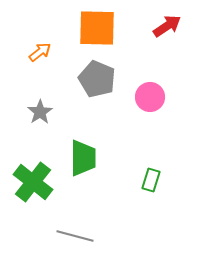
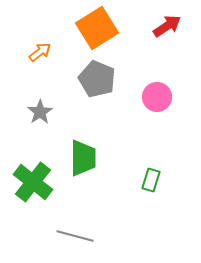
orange square: rotated 33 degrees counterclockwise
pink circle: moved 7 px right
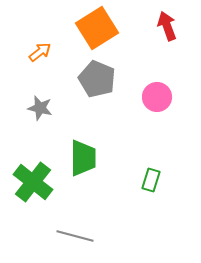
red arrow: rotated 76 degrees counterclockwise
gray star: moved 4 px up; rotated 25 degrees counterclockwise
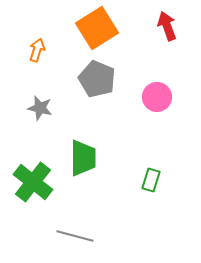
orange arrow: moved 3 px left, 2 px up; rotated 35 degrees counterclockwise
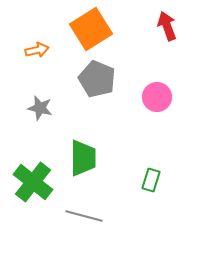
orange square: moved 6 px left, 1 px down
orange arrow: rotated 60 degrees clockwise
gray line: moved 9 px right, 20 px up
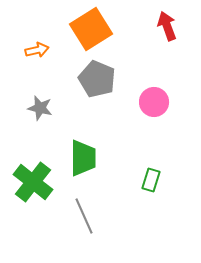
pink circle: moved 3 px left, 5 px down
gray line: rotated 51 degrees clockwise
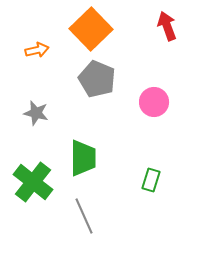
orange square: rotated 12 degrees counterclockwise
gray star: moved 4 px left, 5 px down
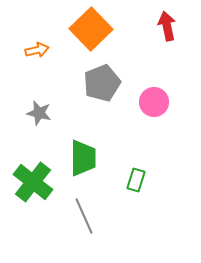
red arrow: rotated 8 degrees clockwise
gray pentagon: moved 5 px right, 4 px down; rotated 27 degrees clockwise
gray star: moved 3 px right
green rectangle: moved 15 px left
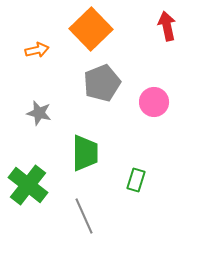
green trapezoid: moved 2 px right, 5 px up
green cross: moved 5 px left, 3 px down
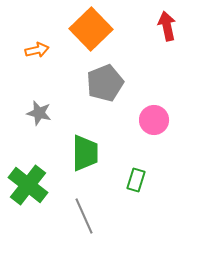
gray pentagon: moved 3 px right
pink circle: moved 18 px down
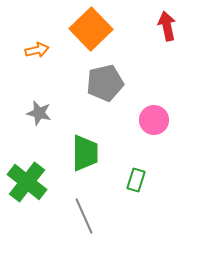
gray pentagon: rotated 9 degrees clockwise
green cross: moved 1 px left, 3 px up
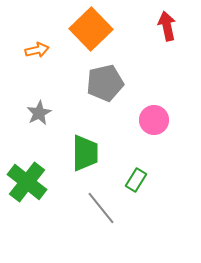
gray star: rotated 30 degrees clockwise
green rectangle: rotated 15 degrees clockwise
gray line: moved 17 px right, 8 px up; rotated 15 degrees counterclockwise
